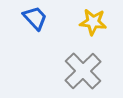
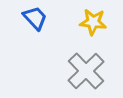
gray cross: moved 3 px right
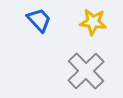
blue trapezoid: moved 4 px right, 2 px down
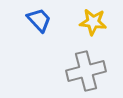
gray cross: rotated 30 degrees clockwise
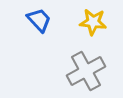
gray cross: rotated 15 degrees counterclockwise
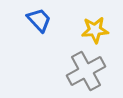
yellow star: moved 2 px right, 8 px down; rotated 12 degrees counterclockwise
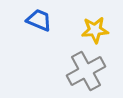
blue trapezoid: rotated 24 degrees counterclockwise
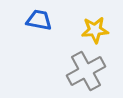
blue trapezoid: rotated 12 degrees counterclockwise
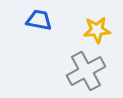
yellow star: moved 2 px right
